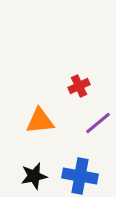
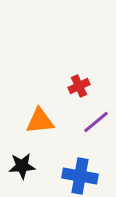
purple line: moved 2 px left, 1 px up
black star: moved 12 px left, 10 px up; rotated 8 degrees clockwise
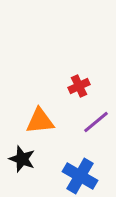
black star: moved 7 px up; rotated 24 degrees clockwise
blue cross: rotated 20 degrees clockwise
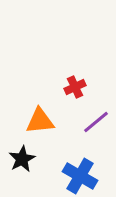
red cross: moved 4 px left, 1 px down
black star: rotated 24 degrees clockwise
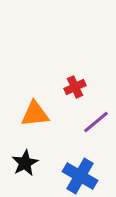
orange triangle: moved 5 px left, 7 px up
black star: moved 3 px right, 4 px down
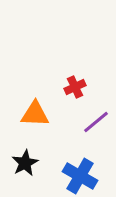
orange triangle: rotated 8 degrees clockwise
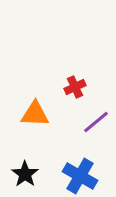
black star: moved 11 px down; rotated 8 degrees counterclockwise
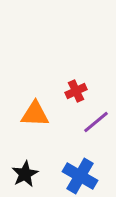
red cross: moved 1 px right, 4 px down
black star: rotated 8 degrees clockwise
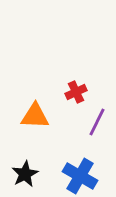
red cross: moved 1 px down
orange triangle: moved 2 px down
purple line: moved 1 px right; rotated 24 degrees counterclockwise
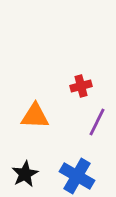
red cross: moved 5 px right, 6 px up; rotated 10 degrees clockwise
blue cross: moved 3 px left
